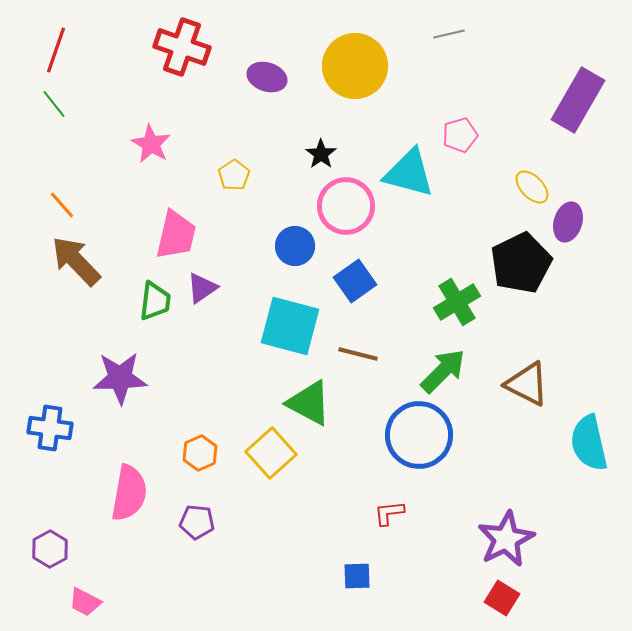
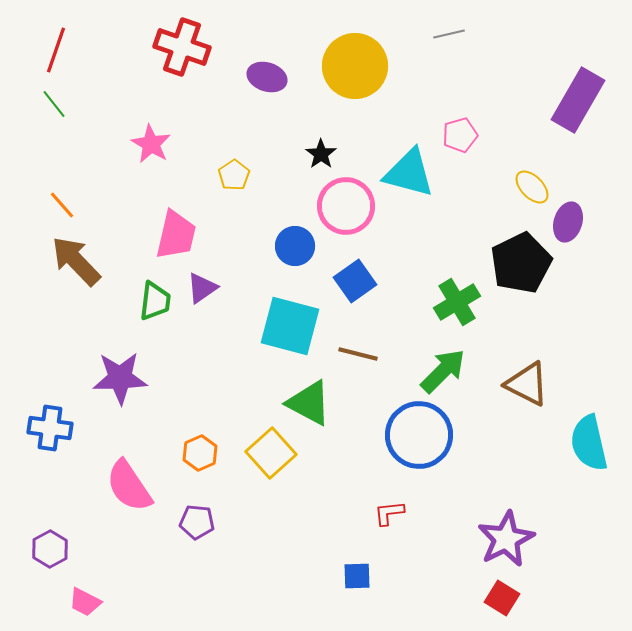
pink semicircle at (129, 493): moved 7 px up; rotated 136 degrees clockwise
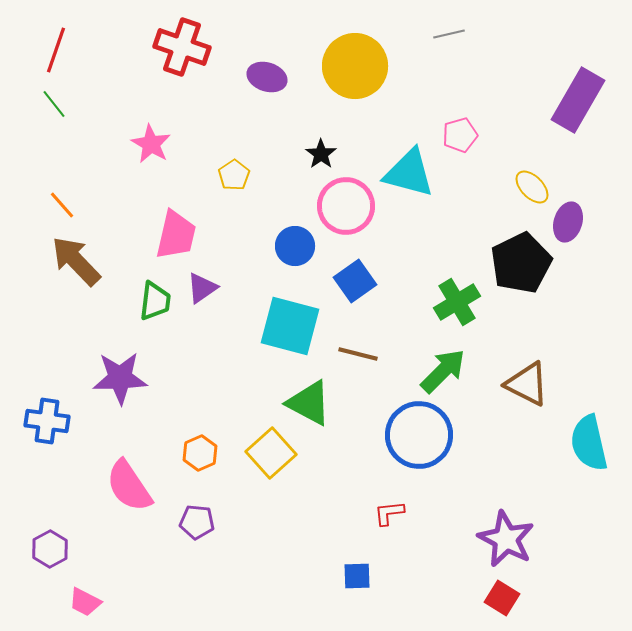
blue cross at (50, 428): moved 3 px left, 7 px up
purple star at (506, 539): rotated 18 degrees counterclockwise
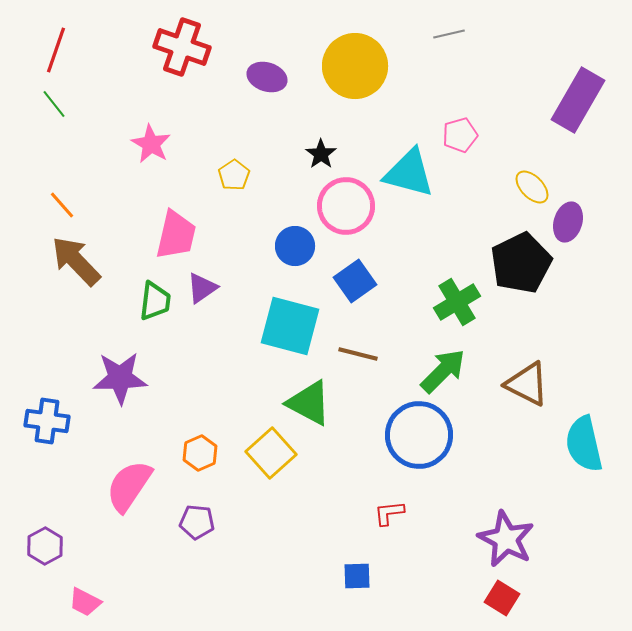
cyan semicircle at (589, 443): moved 5 px left, 1 px down
pink semicircle at (129, 486): rotated 68 degrees clockwise
purple hexagon at (50, 549): moved 5 px left, 3 px up
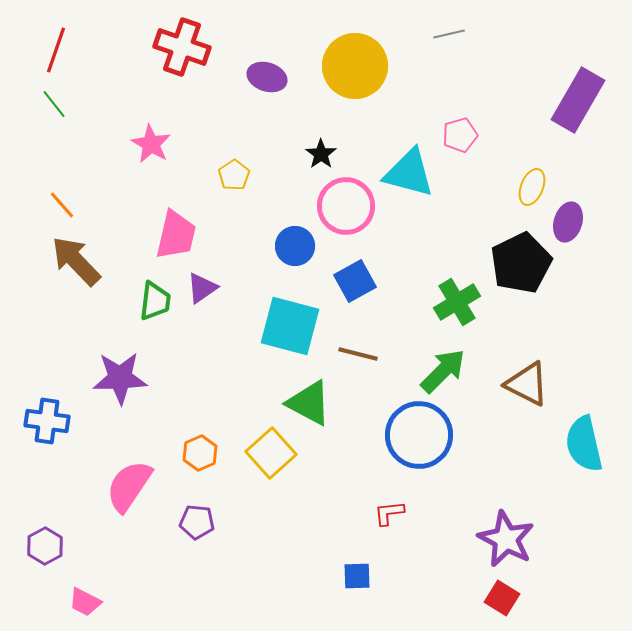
yellow ellipse at (532, 187): rotated 66 degrees clockwise
blue square at (355, 281): rotated 6 degrees clockwise
